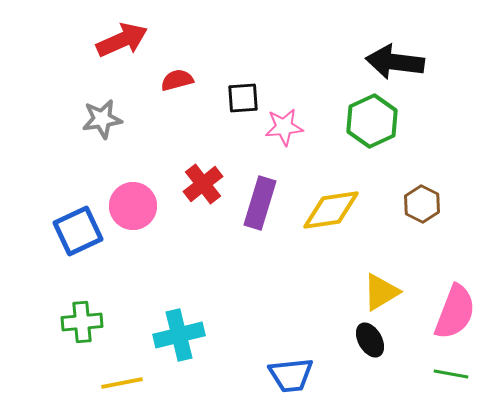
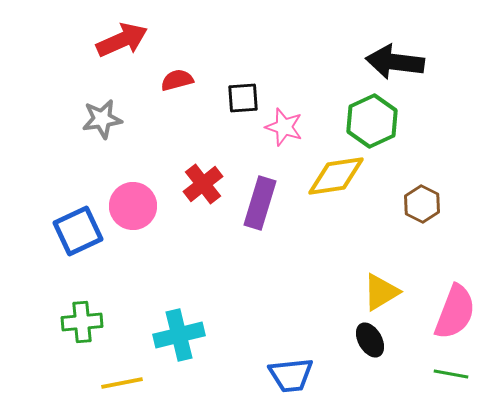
pink star: rotated 24 degrees clockwise
yellow diamond: moved 5 px right, 34 px up
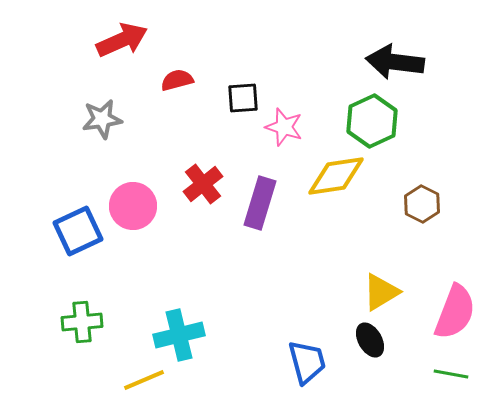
blue trapezoid: moved 16 px right, 13 px up; rotated 99 degrees counterclockwise
yellow line: moved 22 px right, 3 px up; rotated 12 degrees counterclockwise
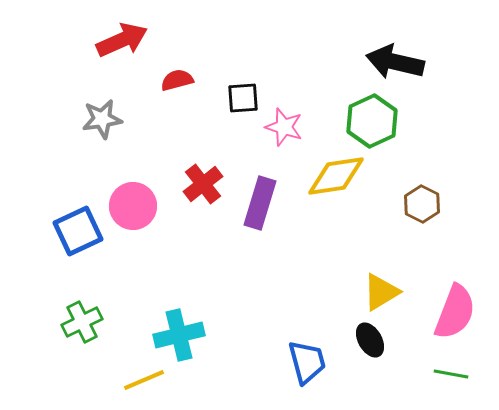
black arrow: rotated 6 degrees clockwise
green cross: rotated 21 degrees counterclockwise
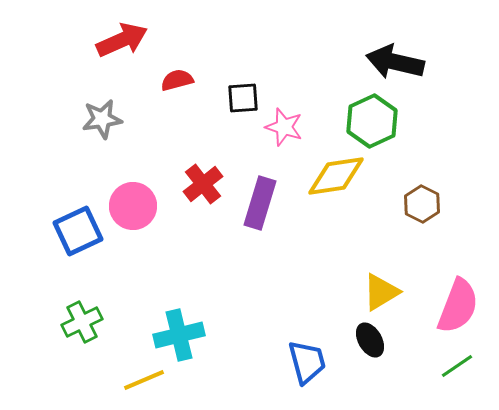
pink semicircle: moved 3 px right, 6 px up
green line: moved 6 px right, 8 px up; rotated 44 degrees counterclockwise
